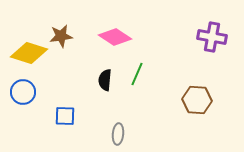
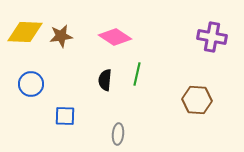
yellow diamond: moved 4 px left, 21 px up; rotated 15 degrees counterclockwise
green line: rotated 10 degrees counterclockwise
blue circle: moved 8 px right, 8 px up
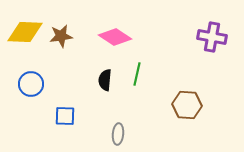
brown hexagon: moved 10 px left, 5 px down
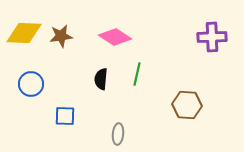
yellow diamond: moved 1 px left, 1 px down
purple cross: rotated 12 degrees counterclockwise
black semicircle: moved 4 px left, 1 px up
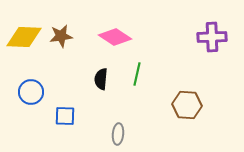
yellow diamond: moved 4 px down
blue circle: moved 8 px down
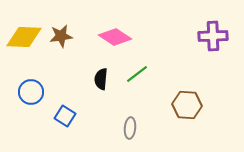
purple cross: moved 1 px right, 1 px up
green line: rotated 40 degrees clockwise
blue square: rotated 30 degrees clockwise
gray ellipse: moved 12 px right, 6 px up
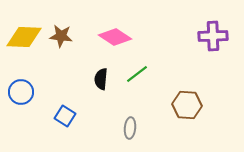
brown star: rotated 15 degrees clockwise
blue circle: moved 10 px left
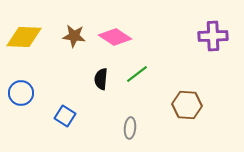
brown star: moved 13 px right
blue circle: moved 1 px down
